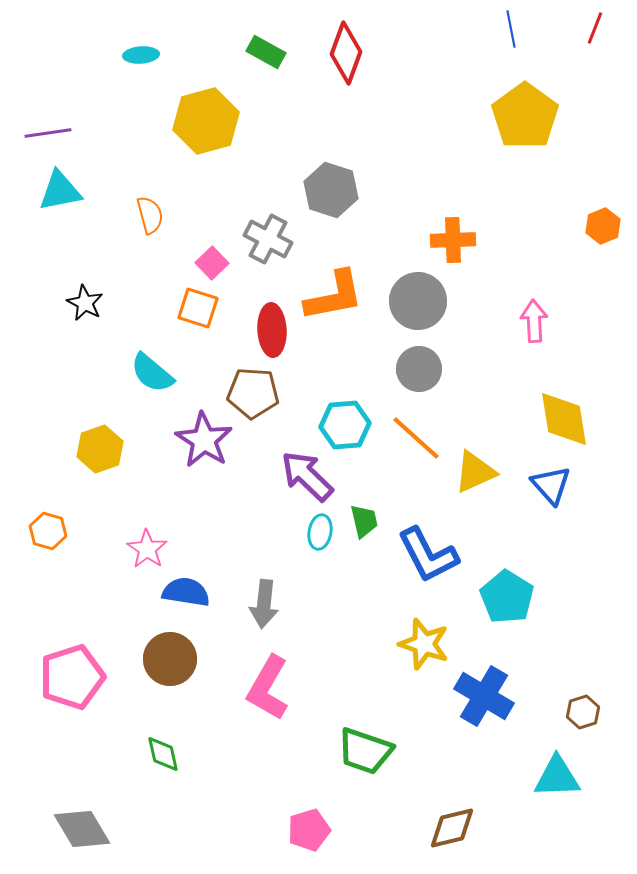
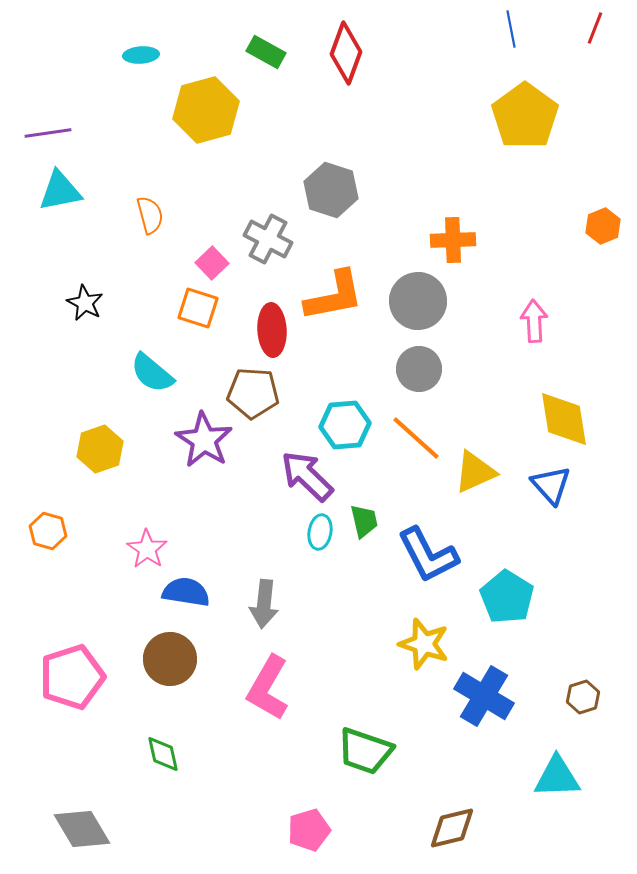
yellow hexagon at (206, 121): moved 11 px up
brown hexagon at (583, 712): moved 15 px up
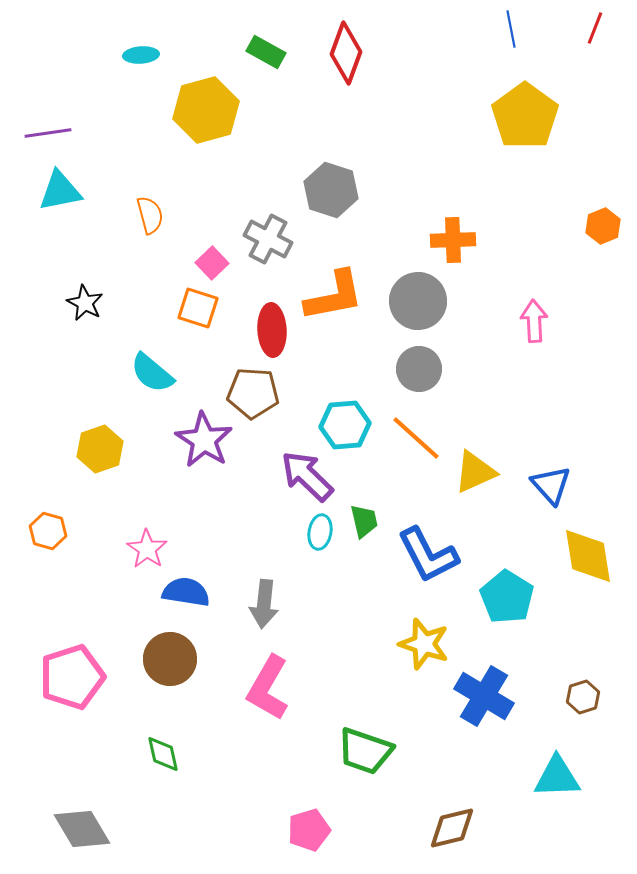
yellow diamond at (564, 419): moved 24 px right, 137 px down
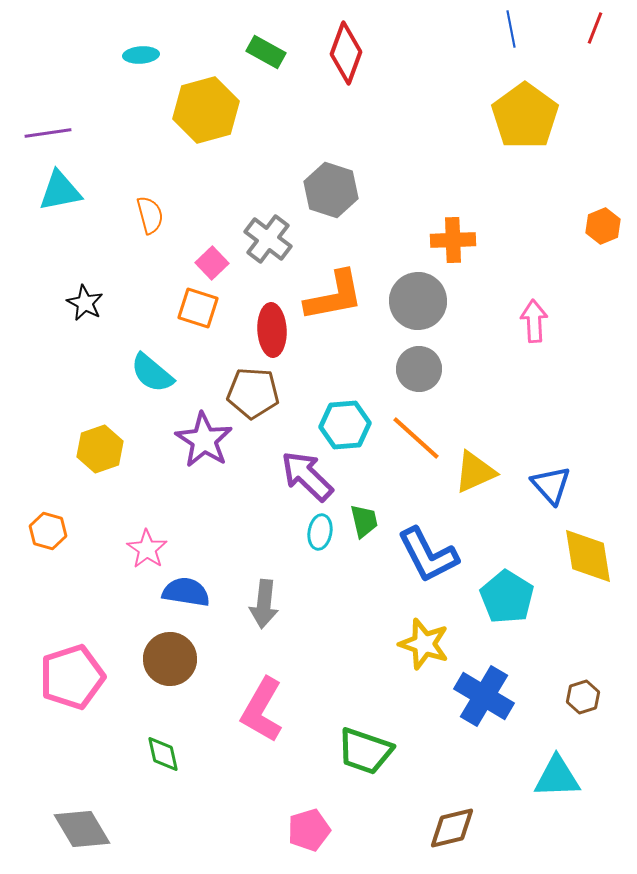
gray cross at (268, 239): rotated 9 degrees clockwise
pink L-shape at (268, 688): moved 6 px left, 22 px down
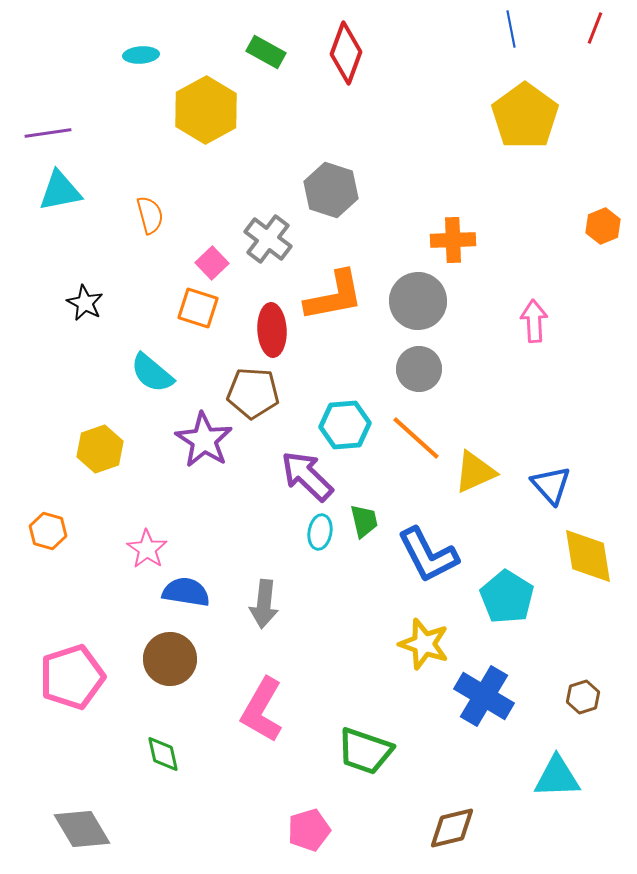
yellow hexagon at (206, 110): rotated 14 degrees counterclockwise
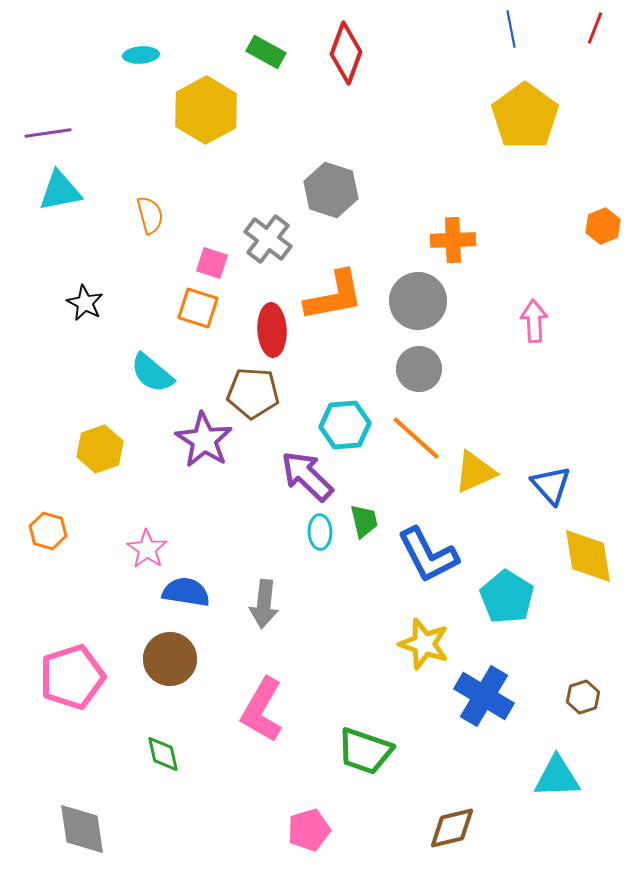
pink square at (212, 263): rotated 28 degrees counterclockwise
cyan ellipse at (320, 532): rotated 12 degrees counterclockwise
gray diamond at (82, 829): rotated 22 degrees clockwise
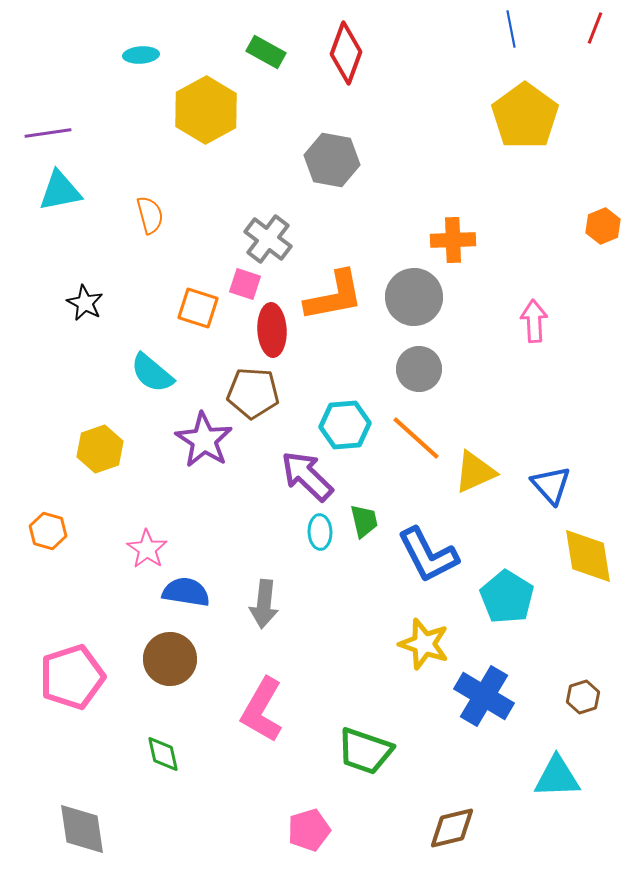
gray hexagon at (331, 190): moved 1 px right, 30 px up; rotated 8 degrees counterclockwise
pink square at (212, 263): moved 33 px right, 21 px down
gray circle at (418, 301): moved 4 px left, 4 px up
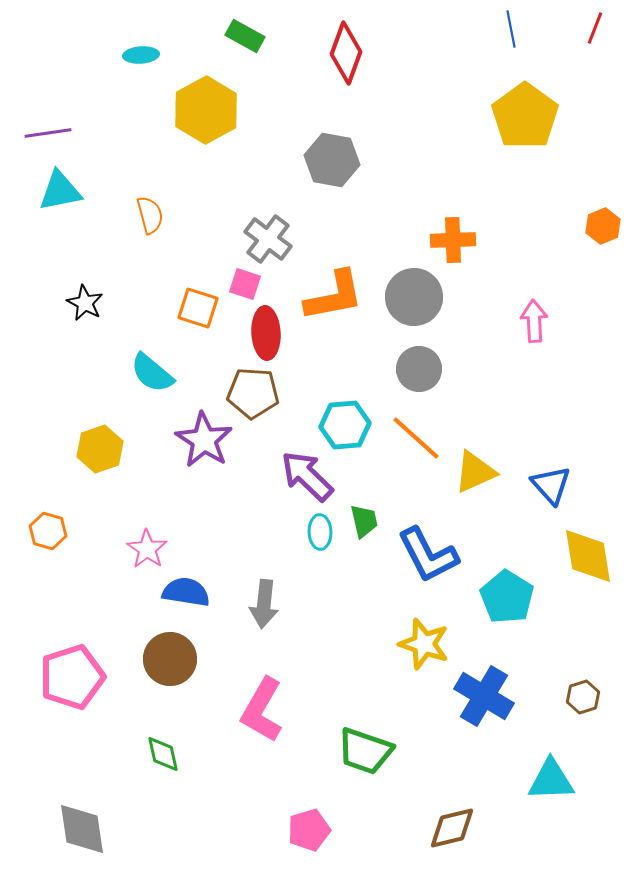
green rectangle at (266, 52): moved 21 px left, 16 px up
red ellipse at (272, 330): moved 6 px left, 3 px down
cyan triangle at (557, 777): moved 6 px left, 3 px down
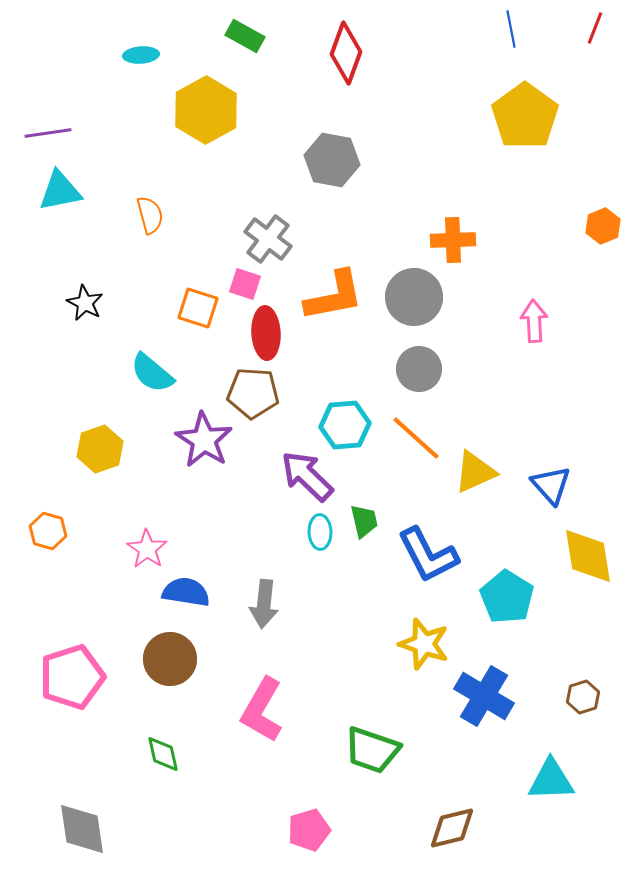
green trapezoid at (365, 751): moved 7 px right, 1 px up
